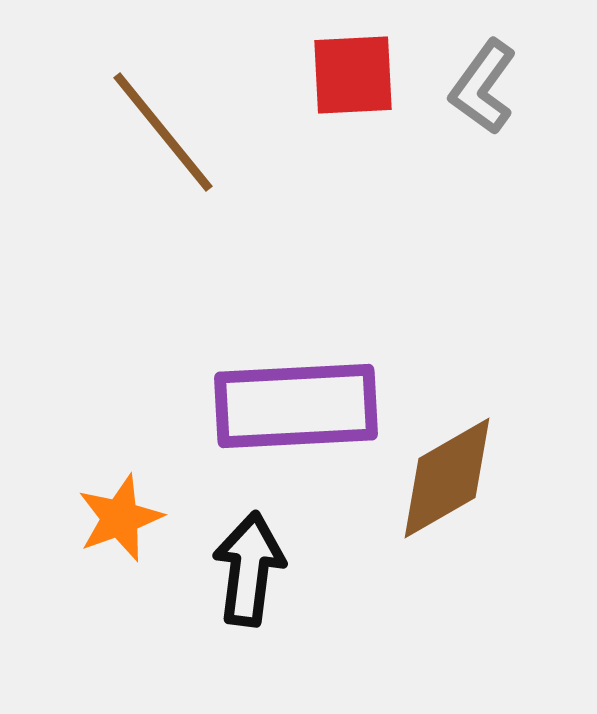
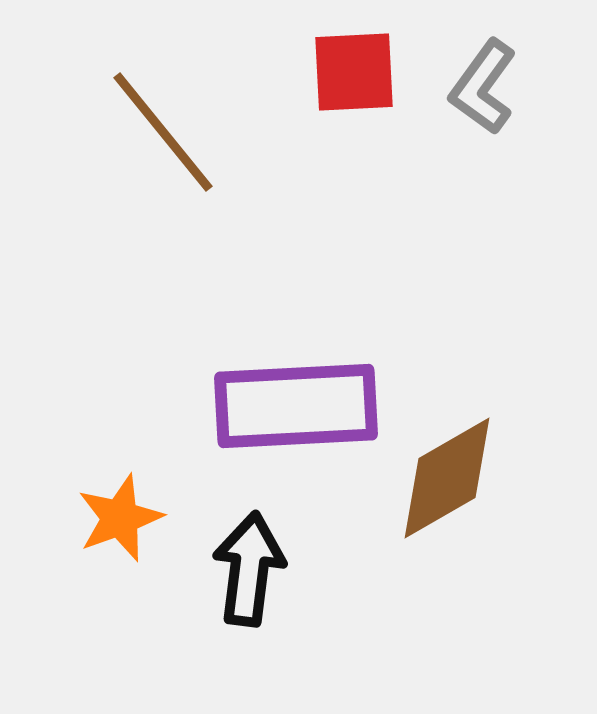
red square: moved 1 px right, 3 px up
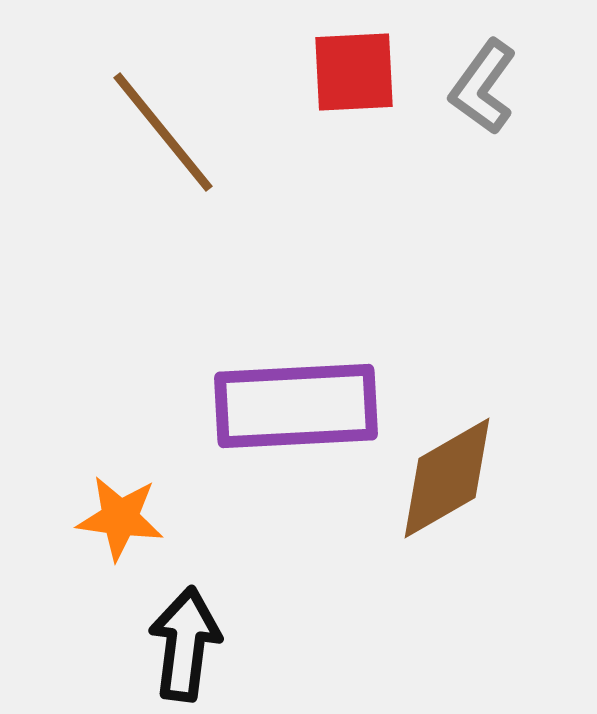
orange star: rotated 28 degrees clockwise
black arrow: moved 64 px left, 75 px down
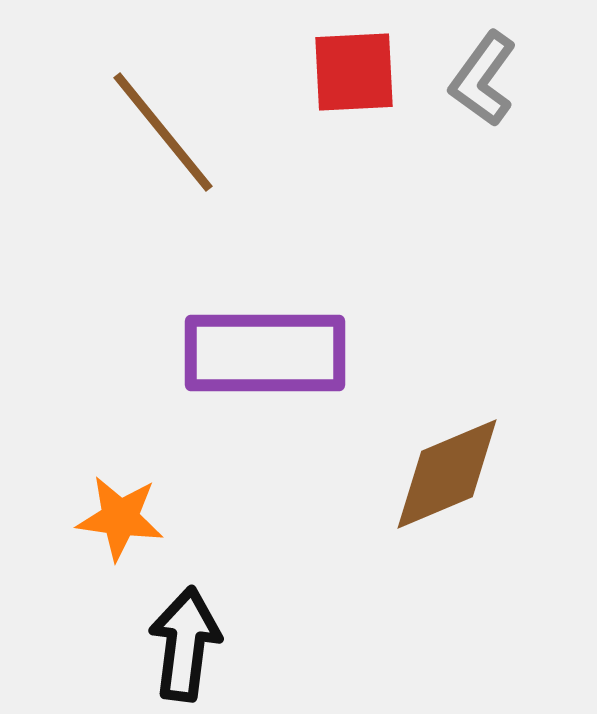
gray L-shape: moved 8 px up
purple rectangle: moved 31 px left, 53 px up; rotated 3 degrees clockwise
brown diamond: moved 4 px up; rotated 7 degrees clockwise
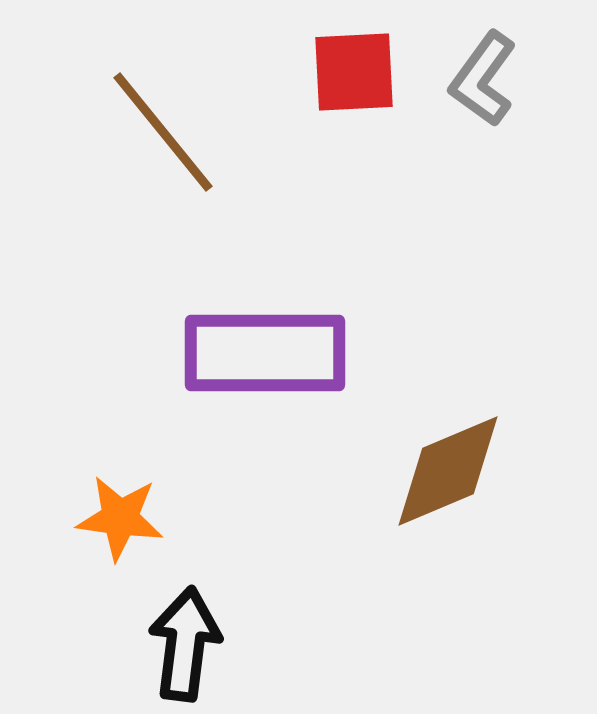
brown diamond: moved 1 px right, 3 px up
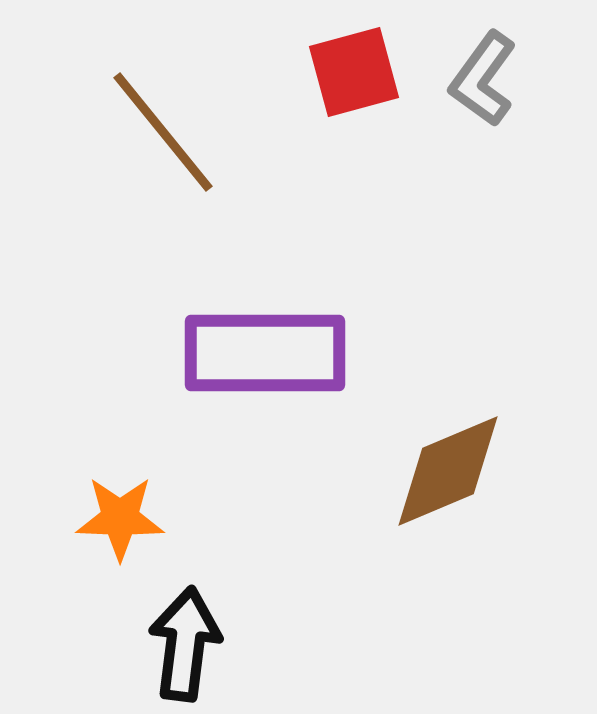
red square: rotated 12 degrees counterclockwise
orange star: rotated 6 degrees counterclockwise
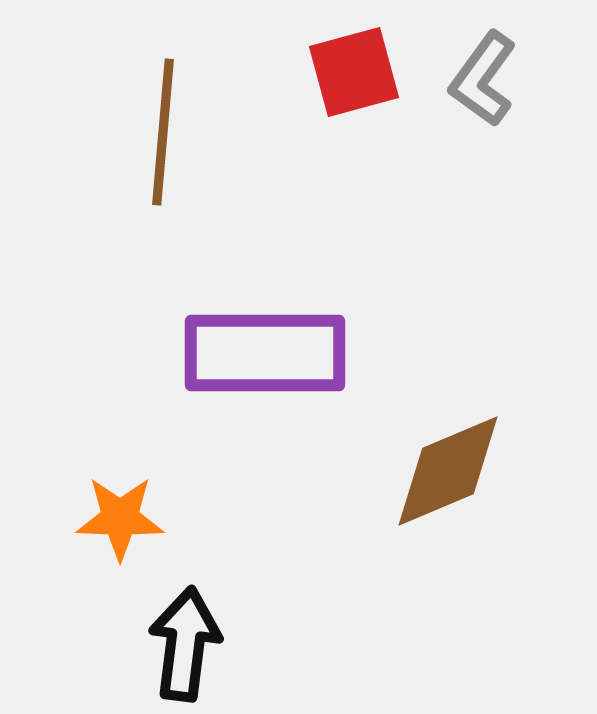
brown line: rotated 44 degrees clockwise
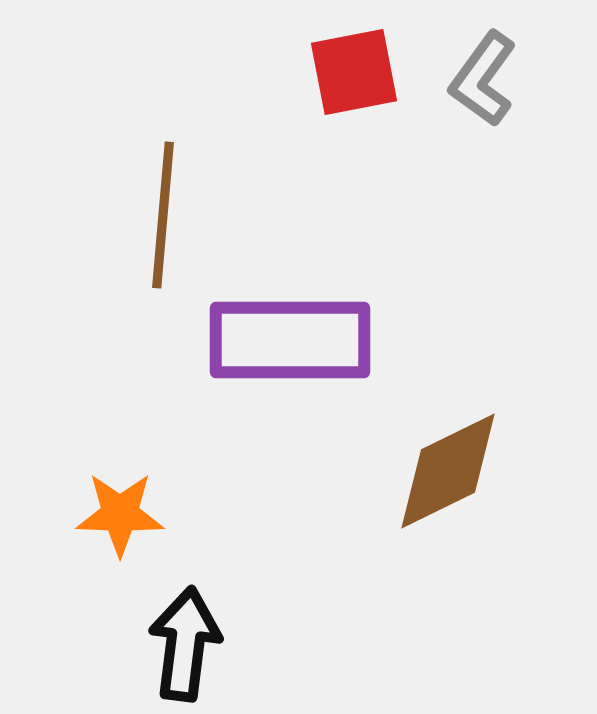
red square: rotated 4 degrees clockwise
brown line: moved 83 px down
purple rectangle: moved 25 px right, 13 px up
brown diamond: rotated 3 degrees counterclockwise
orange star: moved 4 px up
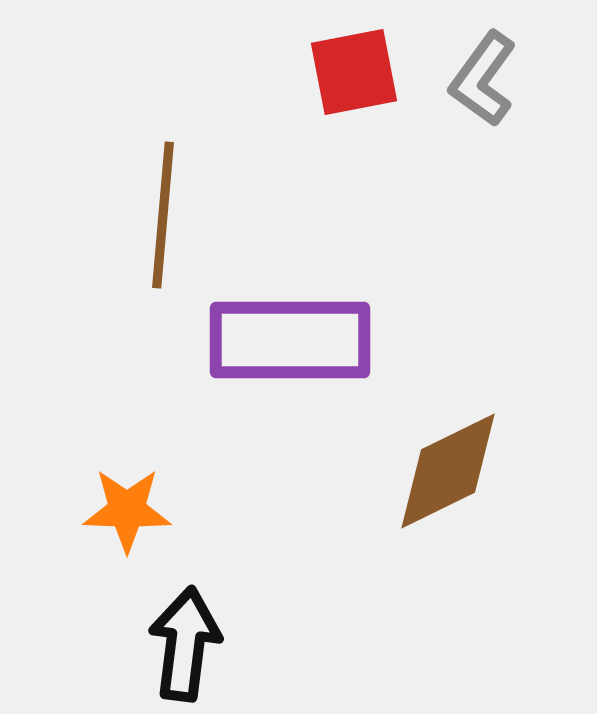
orange star: moved 7 px right, 4 px up
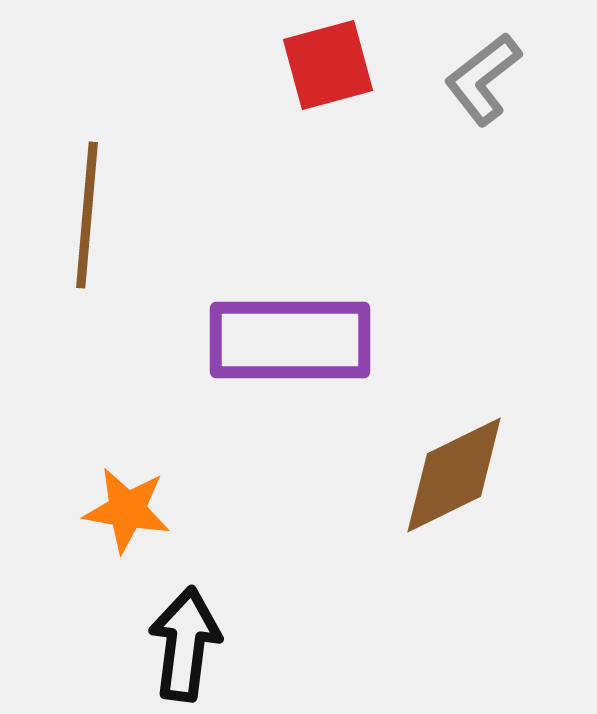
red square: moved 26 px left, 7 px up; rotated 4 degrees counterclockwise
gray L-shape: rotated 16 degrees clockwise
brown line: moved 76 px left
brown diamond: moved 6 px right, 4 px down
orange star: rotated 8 degrees clockwise
